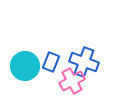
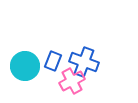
blue rectangle: moved 2 px right, 1 px up
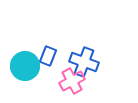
blue rectangle: moved 5 px left, 5 px up
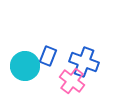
pink cross: rotated 25 degrees counterclockwise
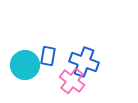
blue rectangle: rotated 12 degrees counterclockwise
cyan circle: moved 1 px up
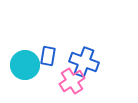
pink cross: rotated 20 degrees clockwise
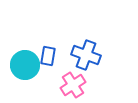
blue cross: moved 2 px right, 7 px up
pink cross: moved 1 px right, 4 px down
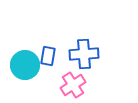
blue cross: moved 2 px left, 1 px up; rotated 24 degrees counterclockwise
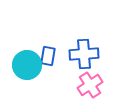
cyan circle: moved 2 px right
pink cross: moved 17 px right
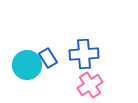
blue rectangle: moved 2 px down; rotated 42 degrees counterclockwise
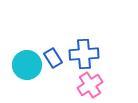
blue rectangle: moved 5 px right
